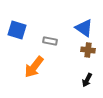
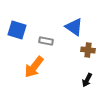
blue triangle: moved 10 px left, 1 px up
gray rectangle: moved 4 px left
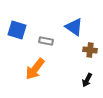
brown cross: moved 2 px right
orange arrow: moved 1 px right, 2 px down
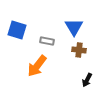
blue triangle: rotated 24 degrees clockwise
gray rectangle: moved 1 px right
brown cross: moved 11 px left
orange arrow: moved 2 px right, 3 px up
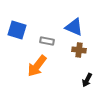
blue triangle: rotated 36 degrees counterclockwise
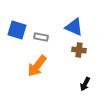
gray rectangle: moved 6 px left, 4 px up
black arrow: moved 2 px left, 4 px down
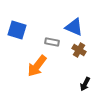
gray rectangle: moved 11 px right, 5 px down
brown cross: rotated 24 degrees clockwise
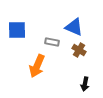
blue square: rotated 18 degrees counterclockwise
orange arrow: rotated 15 degrees counterclockwise
black arrow: rotated 16 degrees counterclockwise
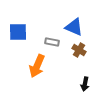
blue square: moved 1 px right, 2 px down
